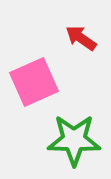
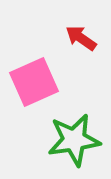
green star: rotated 10 degrees counterclockwise
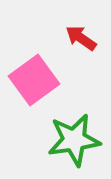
pink square: moved 2 px up; rotated 12 degrees counterclockwise
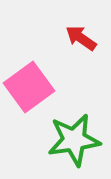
pink square: moved 5 px left, 7 px down
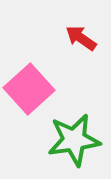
pink square: moved 2 px down; rotated 6 degrees counterclockwise
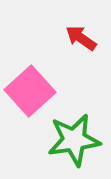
pink square: moved 1 px right, 2 px down
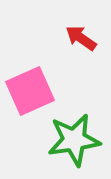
pink square: rotated 18 degrees clockwise
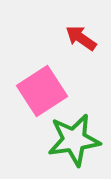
pink square: moved 12 px right; rotated 9 degrees counterclockwise
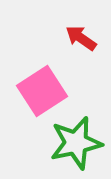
green star: moved 2 px right, 3 px down; rotated 4 degrees counterclockwise
